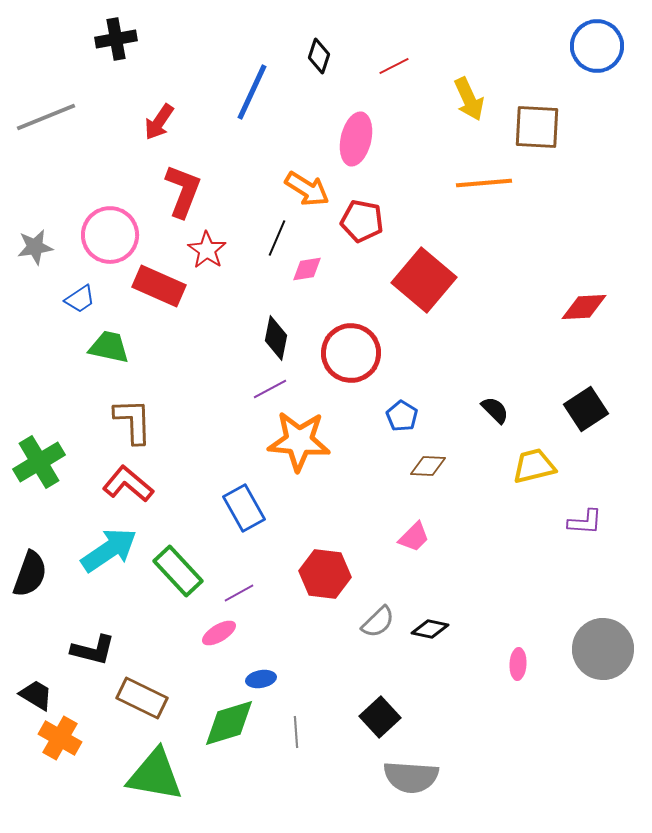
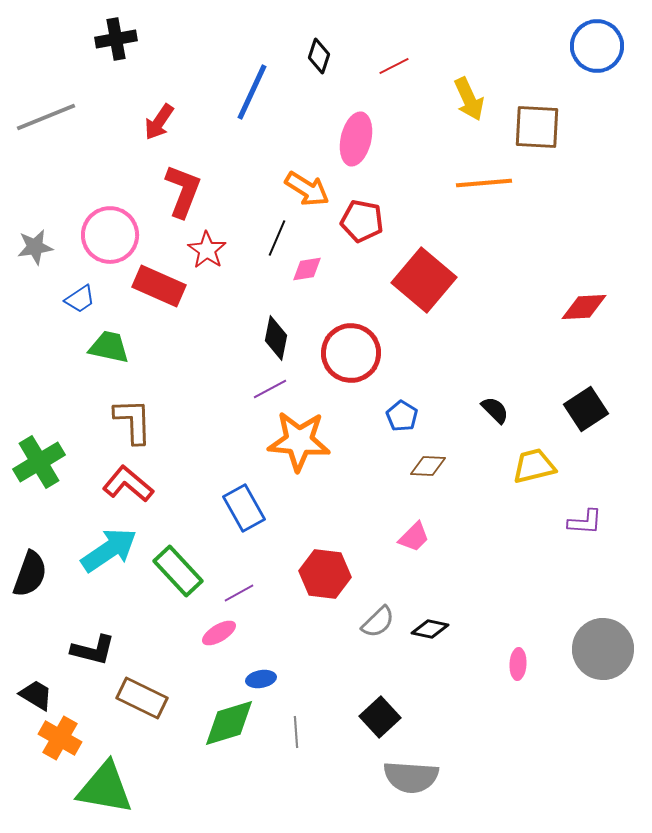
green triangle at (155, 775): moved 50 px left, 13 px down
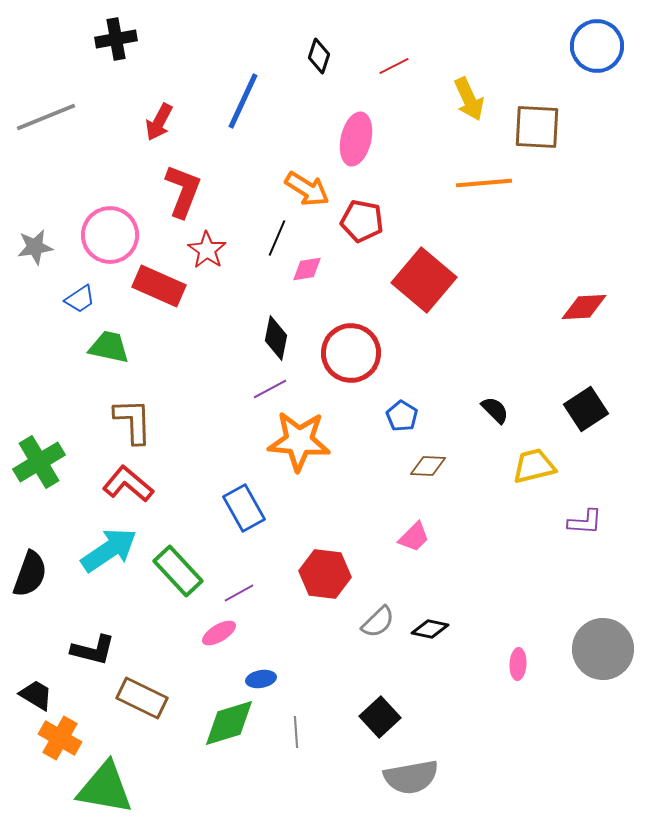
blue line at (252, 92): moved 9 px left, 9 px down
red arrow at (159, 122): rotated 6 degrees counterclockwise
gray semicircle at (411, 777): rotated 14 degrees counterclockwise
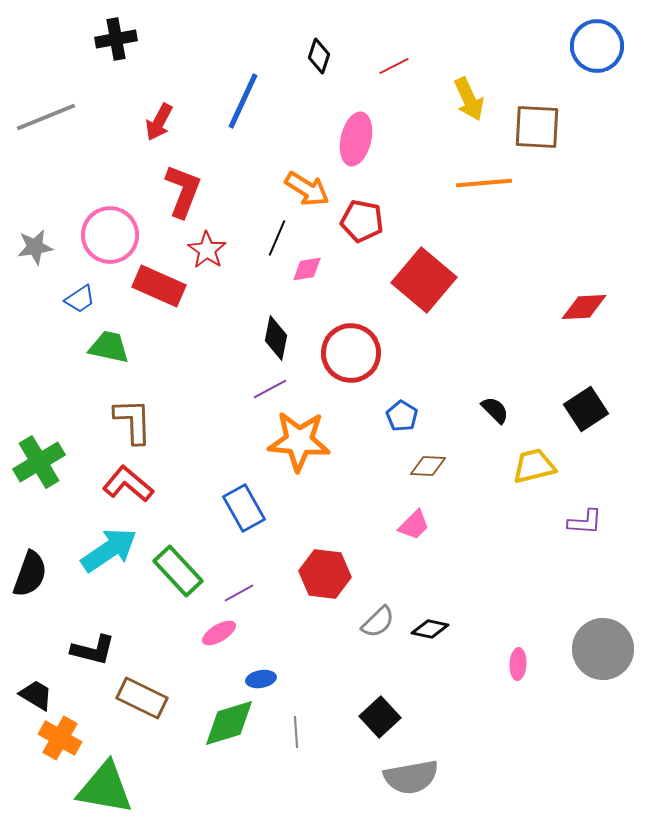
pink trapezoid at (414, 537): moved 12 px up
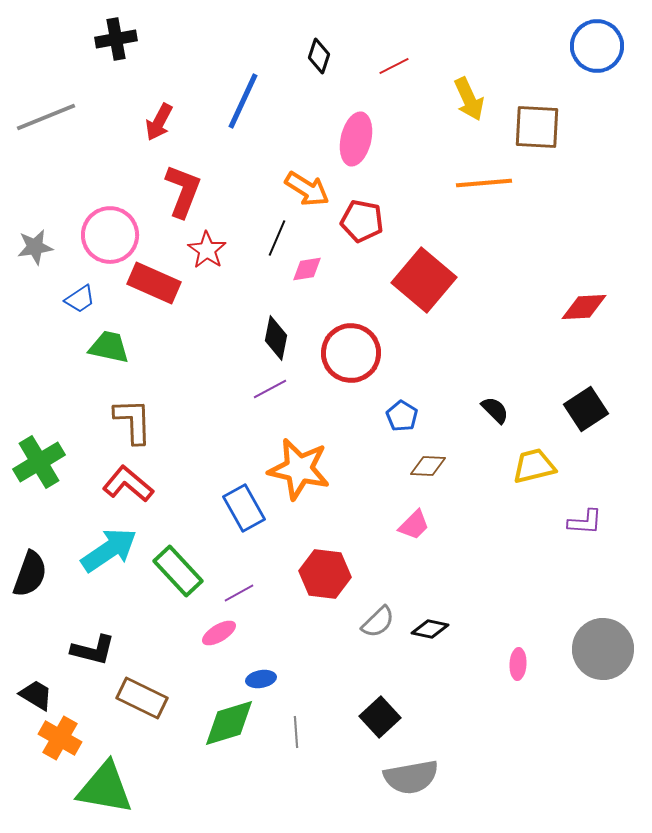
red rectangle at (159, 286): moved 5 px left, 3 px up
orange star at (299, 441): moved 28 px down; rotated 8 degrees clockwise
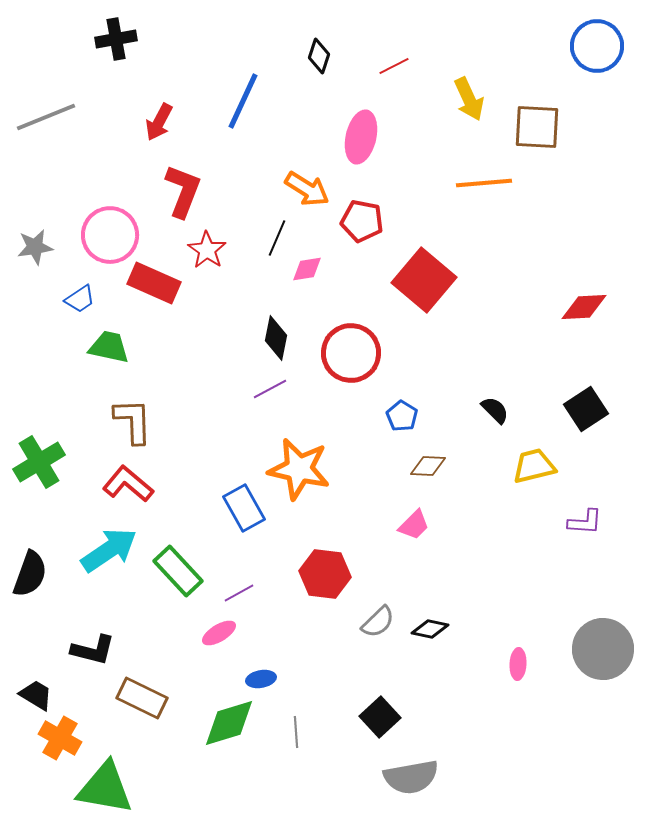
pink ellipse at (356, 139): moved 5 px right, 2 px up
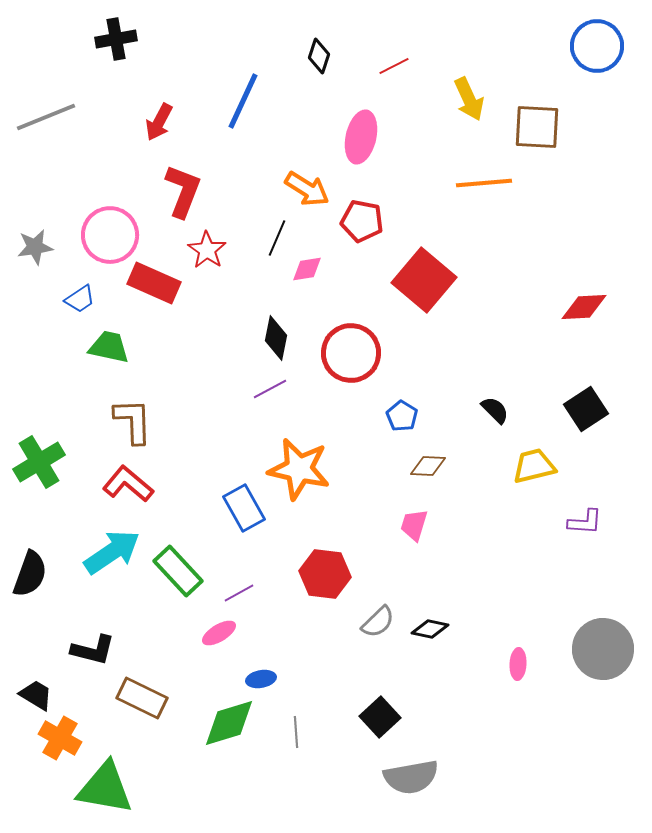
pink trapezoid at (414, 525): rotated 152 degrees clockwise
cyan arrow at (109, 550): moved 3 px right, 2 px down
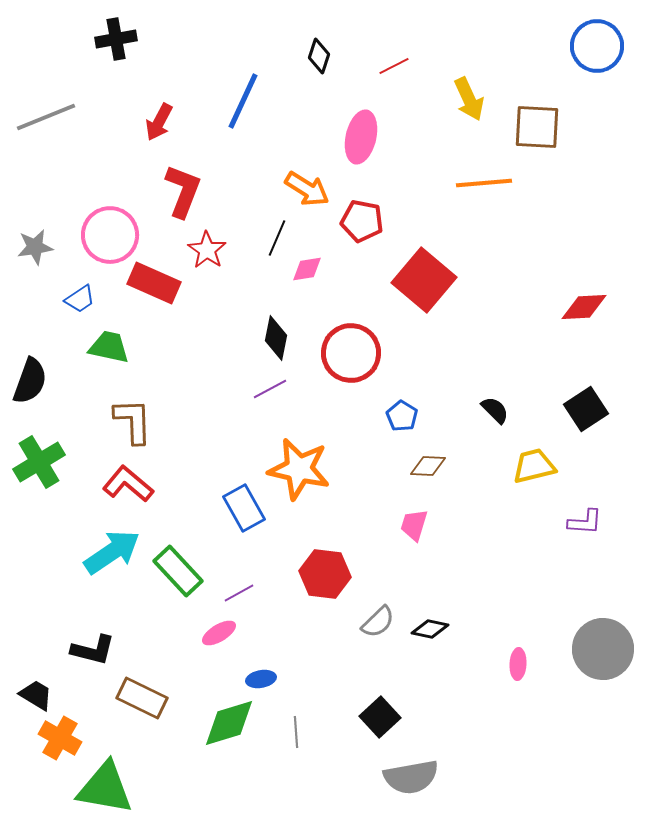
black semicircle at (30, 574): moved 193 px up
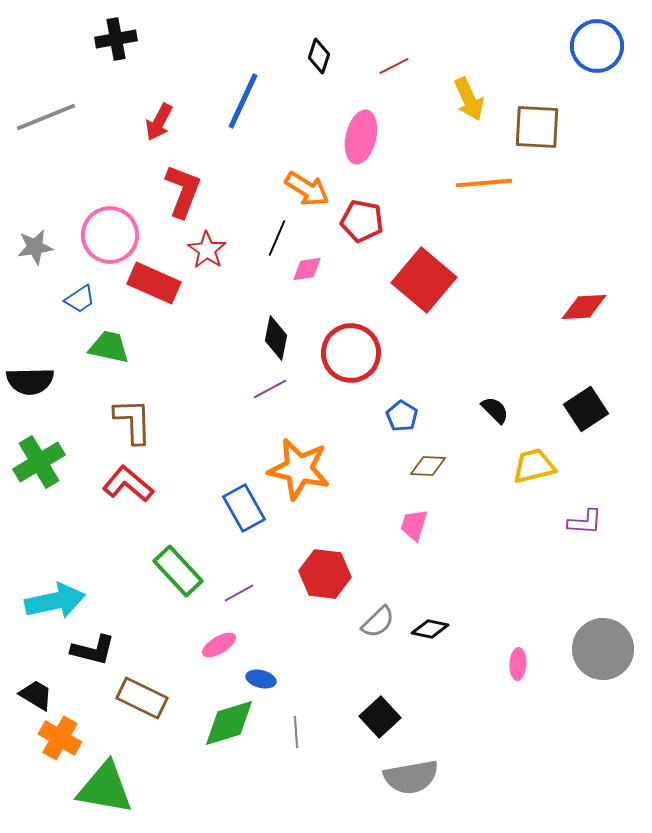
black semicircle at (30, 381): rotated 69 degrees clockwise
cyan arrow at (112, 552): moved 57 px left, 49 px down; rotated 22 degrees clockwise
pink ellipse at (219, 633): moved 12 px down
blue ellipse at (261, 679): rotated 24 degrees clockwise
